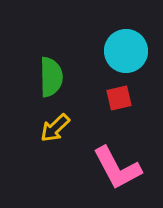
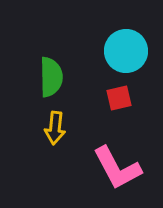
yellow arrow: rotated 40 degrees counterclockwise
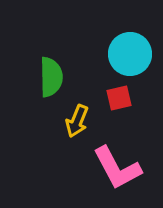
cyan circle: moved 4 px right, 3 px down
yellow arrow: moved 22 px right, 7 px up; rotated 16 degrees clockwise
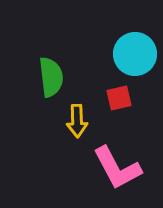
cyan circle: moved 5 px right
green semicircle: rotated 6 degrees counterclockwise
yellow arrow: rotated 24 degrees counterclockwise
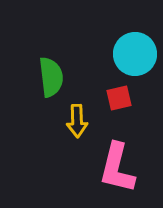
pink L-shape: rotated 42 degrees clockwise
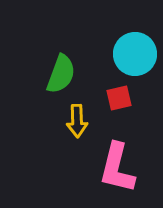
green semicircle: moved 10 px right, 3 px up; rotated 27 degrees clockwise
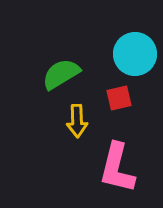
green semicircle: rotated 141 degrees counterclockwise
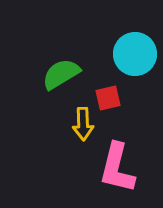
red square: moved 11 px left
yellow arrow: moved 6 px right, 3 px down
